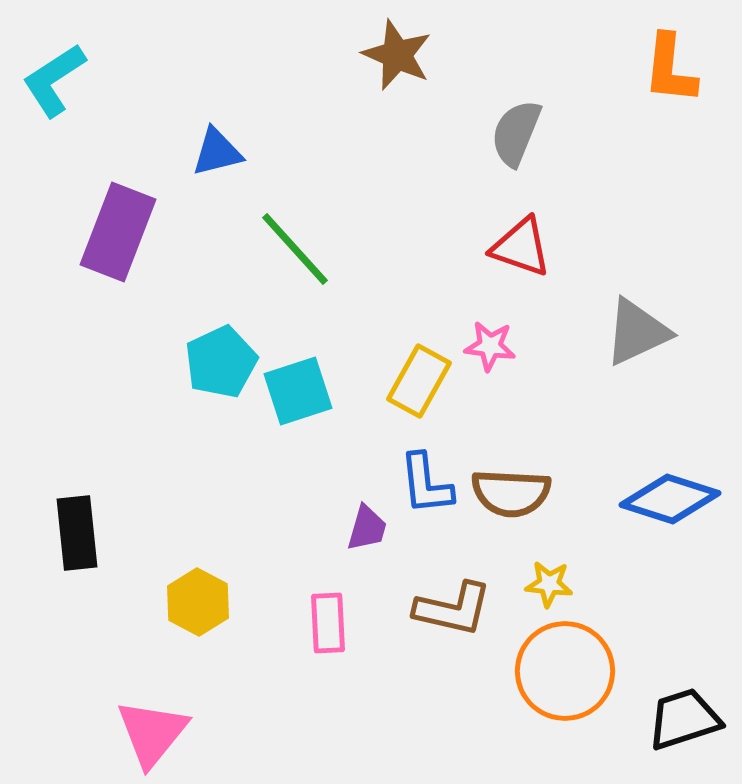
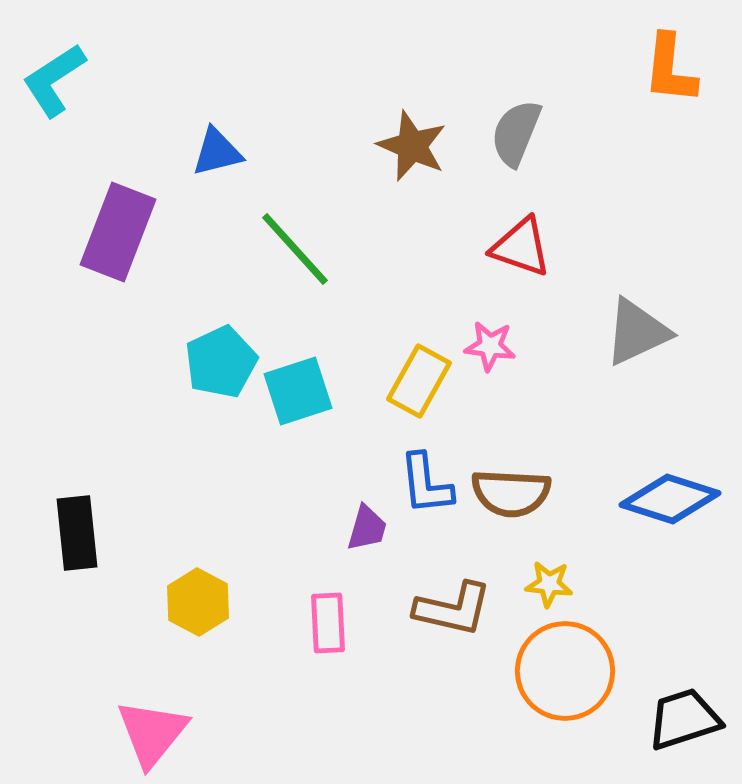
brown star: moved 15 px right, 91 px down
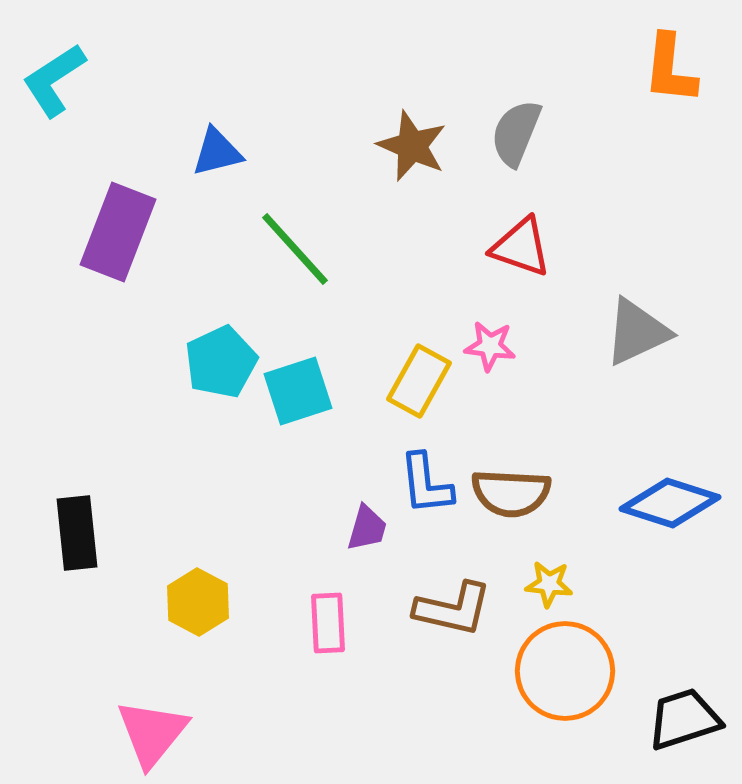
blue diamond: moved 4 px down
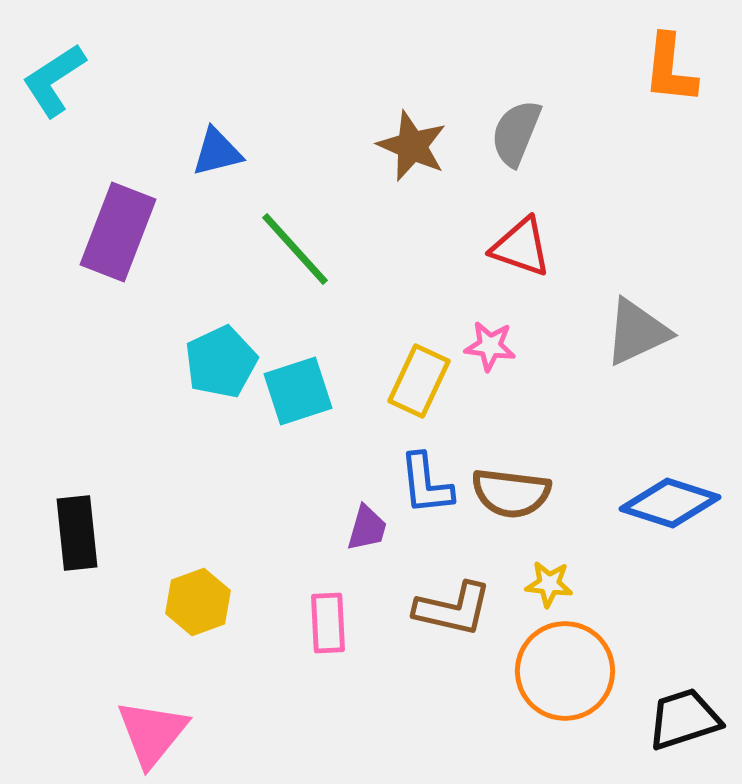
yellow rectangle: rotated 4 degrees counterclockwise
brown semicircle: rotated 4 degrees clockwise
yellow hexagon: rotated 12 degrees clockwise
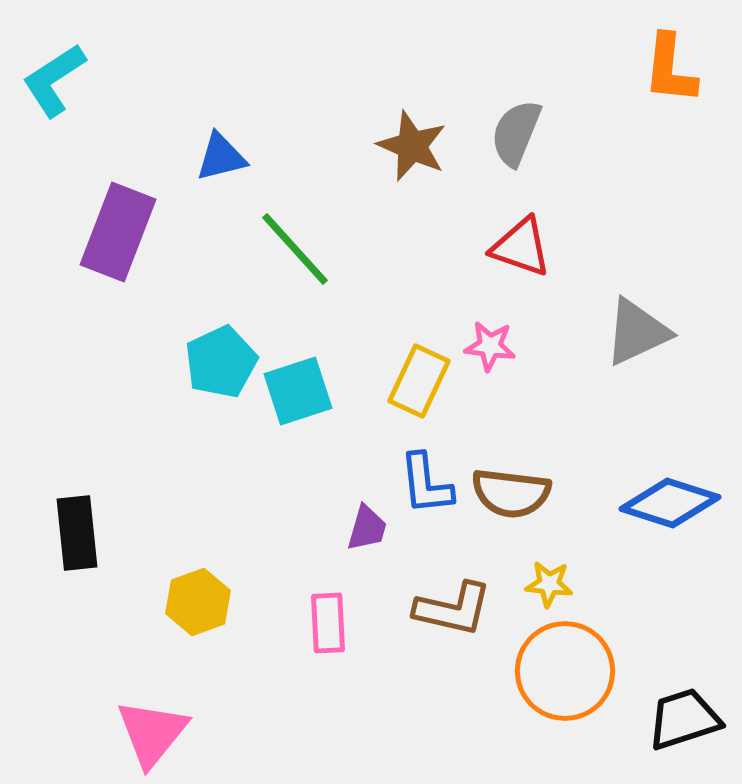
blue triangle: moved 4 px right, 5 px down
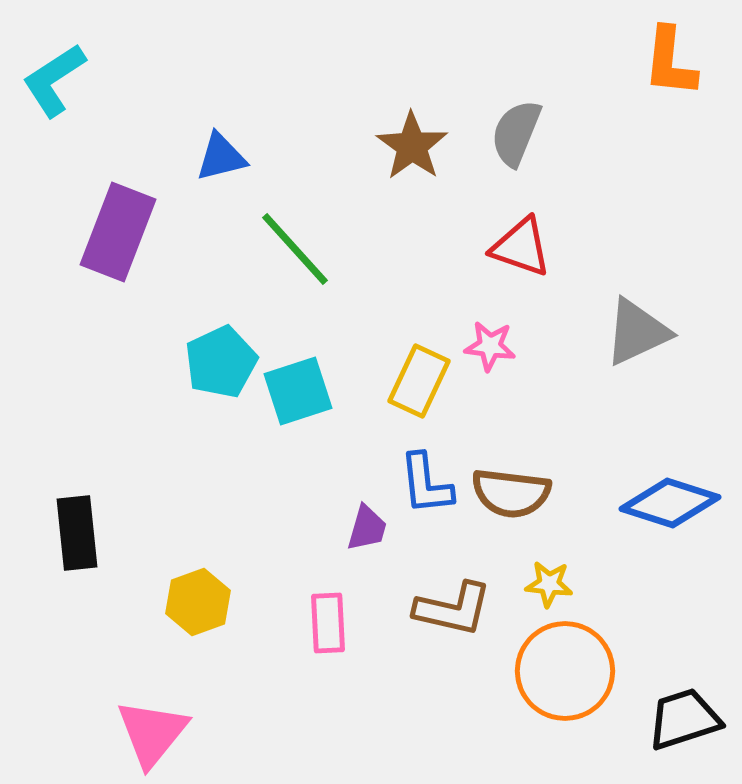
orange L-shape: moved 7 px up
brown star: rotated 12 degrees clockwise
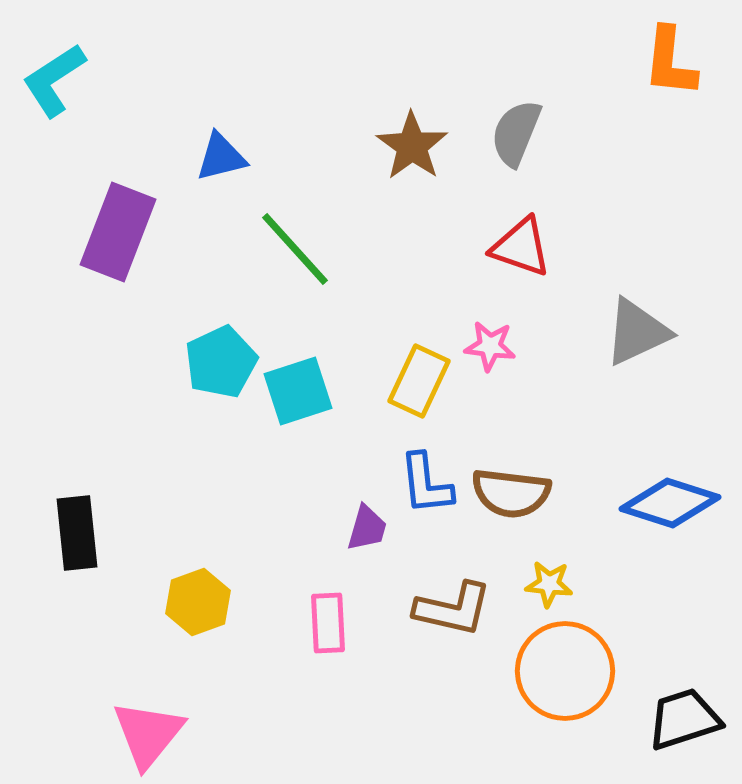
pink triangle: moved 4 px left, 1 px down
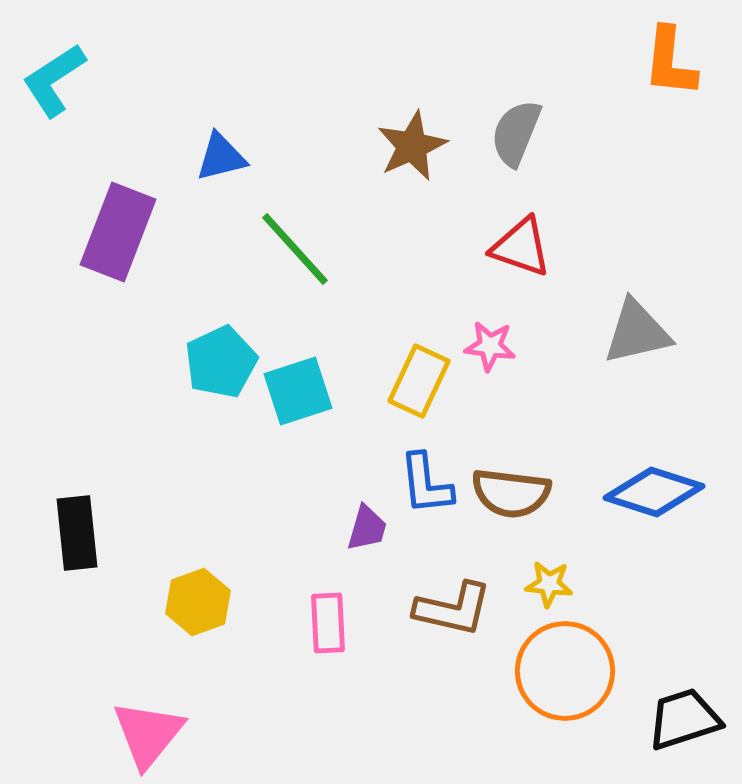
brown star: rotated 12 degrees clockwise
gray triangle: rotated 12 degrees clockwise
blue diamond: moved 16 px left, 11 px up
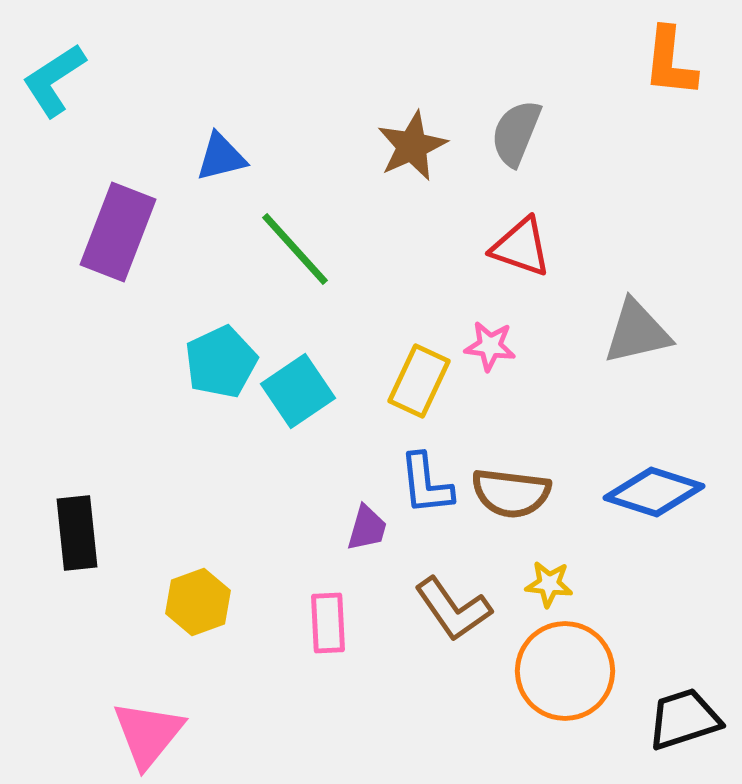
cyan square: rotated 16 degrees counterclockwise
brown L-shape: rotated 42 degrees clockwise
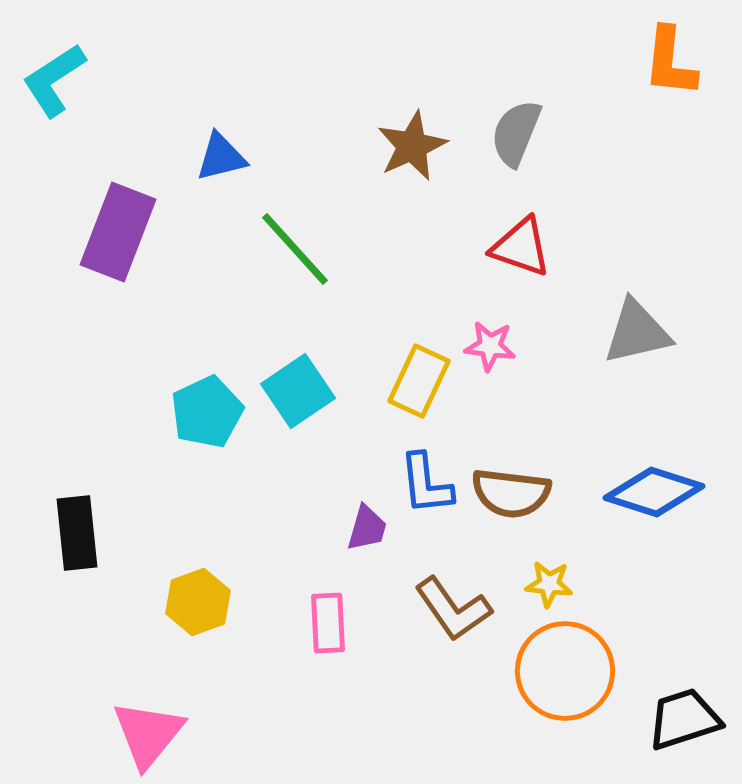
cyan pentagon: moved 14 px left, 50 px down
